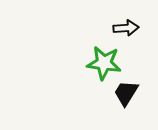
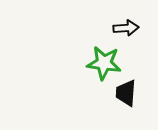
black trapezoid: rotated 28 degrees counterclockwise
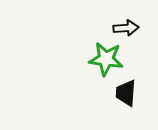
green star: moved 2 px right, 4 px up
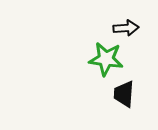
black trapezoid: moved 2 px left, 1 px down
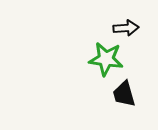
black trapezoid: rotated 20 degrees counterclockwise
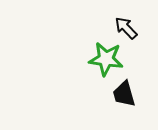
black arrow: rotated 130 degrees counterclockwise
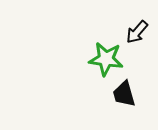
black arrow: moved 11 px right, 4 px down; rotated 95 degrees counterclockwise
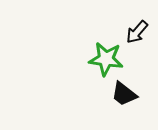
black trapezoid: rotated 36 degrees counterclockwise
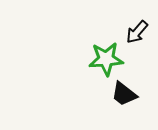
green star: rotated 12 degrees counterclockwise
